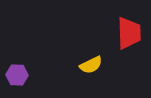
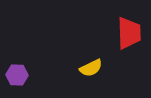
yellow semicircle: moved 3 px down
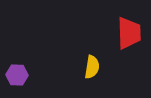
yellow semicircle: moved 1 px right, 1 px up; rotated 55 degrees counterclockwise
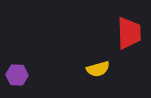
yellow semicircle: moved 6 px right, 2 px down; rotated 65 degrees clockwise
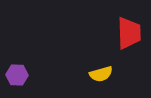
yellow semicircle: moved 3 px right, 5 px down
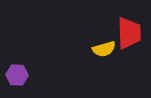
yellow semicircle: moved 3 px right, 25 px up
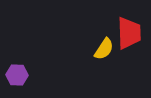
yellow semicircle: rotated 40 degrees counterclockwise
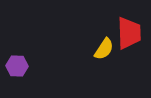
purple hexagon: moved 9 px up
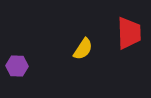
yellow semicircle: moved 21 px left
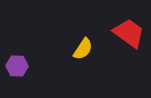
red trapezoid: rotated 52 degrees counterclockwise
